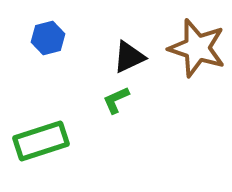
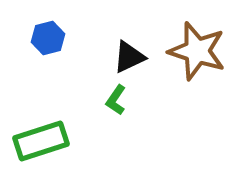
brown star: moved 3 px down
green L-shape: rotated 32 degrees counterclockwise
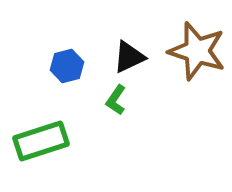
blue hexagon: moved 19 px right, 28 px down
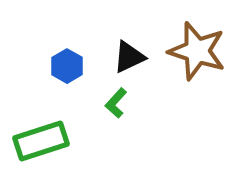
blue hexagon: rotated 16 degrees counterclockwise
green L-shape: moved 3 px down; rotated 8 degrees clockwise
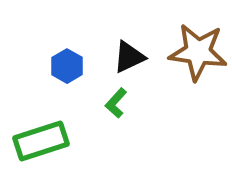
brown star: moved 1 px right, 1 px down; rotated 10 degrees counterclockwise
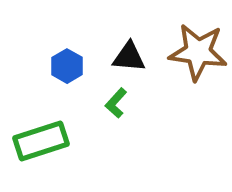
black triangle: rotated 30 degrees clockwise
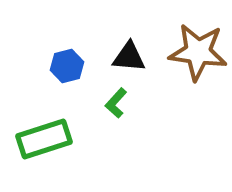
blue hexagon: rotated 16 degrees clockwise
green rectangle: moved 3 px right, 2 px up
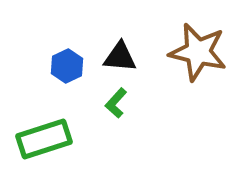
brown star: rotated 6 degrees clockwise
black triangle: moved 9 px left
blue hexagon: rotated 12 degrees counterclockwise
